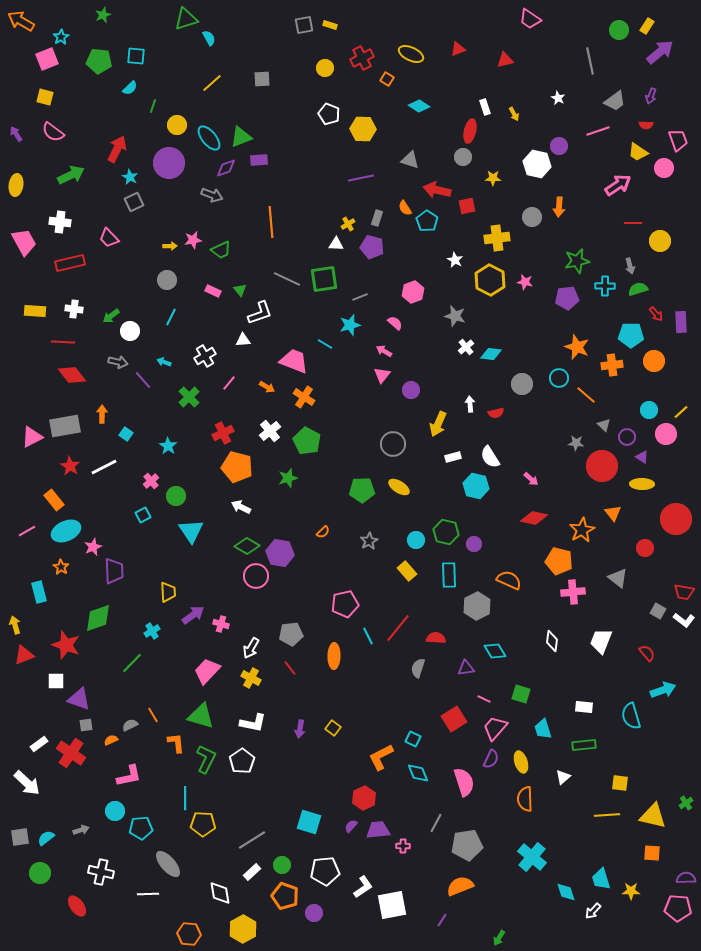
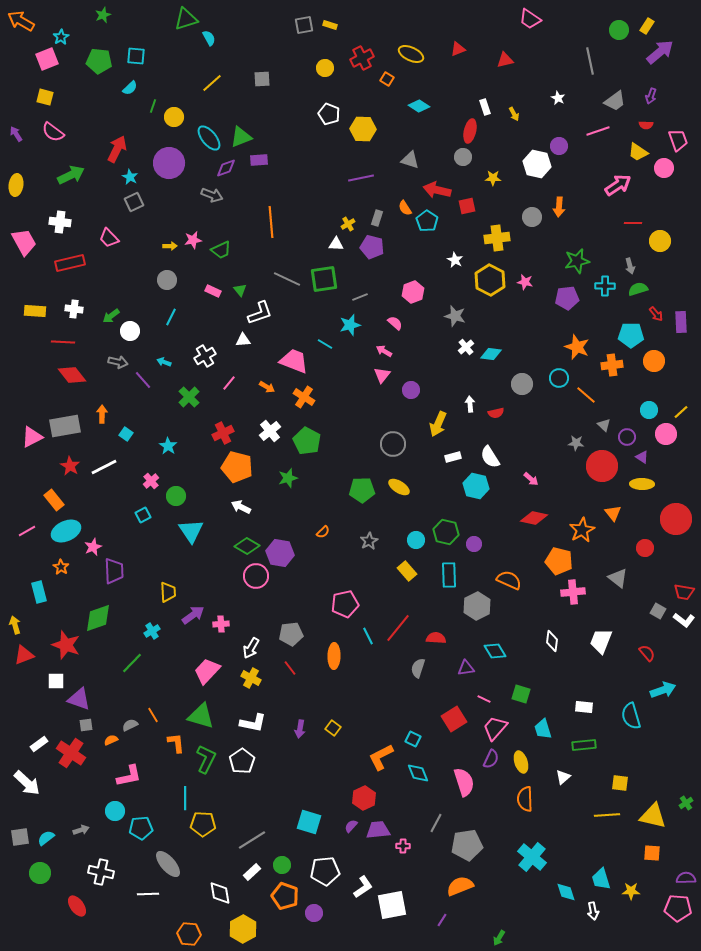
yellow circle at (177, 125): moved 3 px left, 8 px up
pink cross at (221, 624): rotated 21 degrees counterclockwise
white arrow at (593, 911): rotated 54 degrees counterclockwise
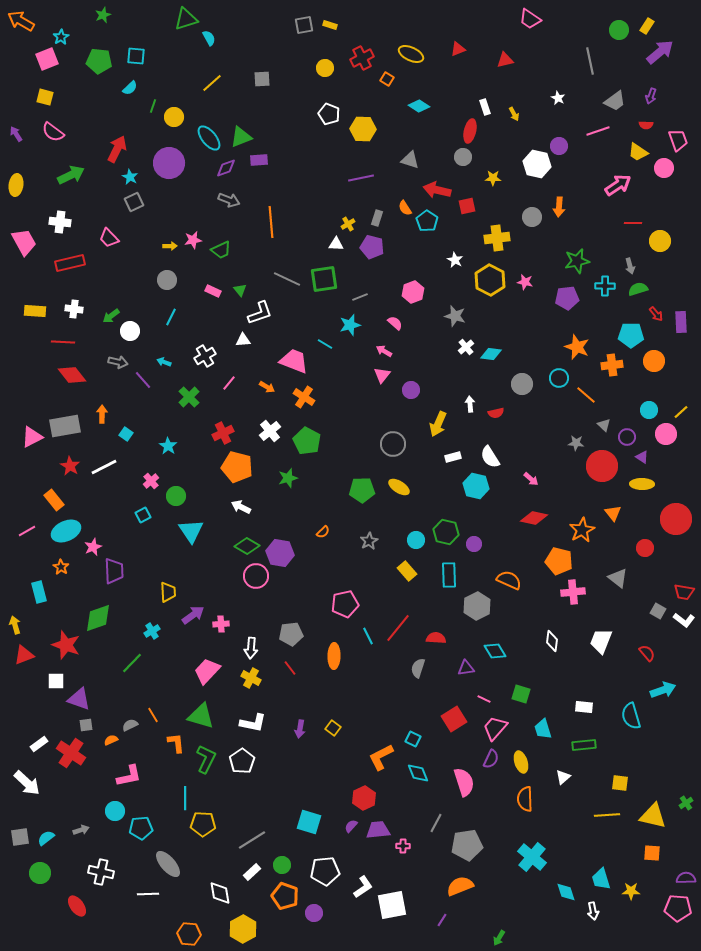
gray arrow at (212, 195): moved 17 px right, 5 px down
white arrow at (251, 648): rotated 25 degrees counterclockwise
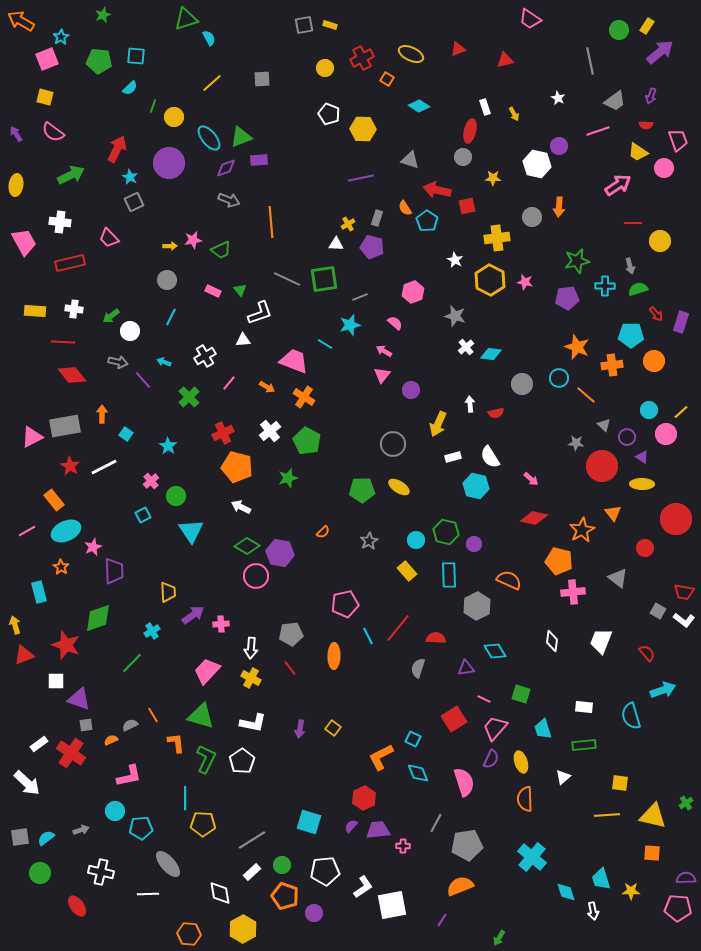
purple rectangle at (681, 322): rotated 20 degrees clockwise
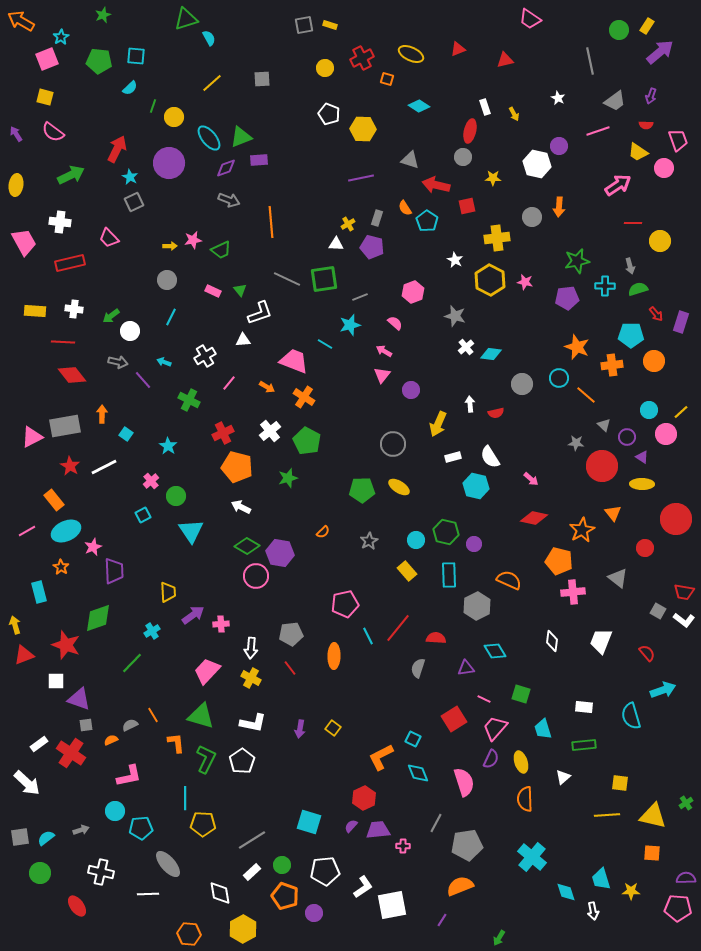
orange square at (387, 79): rotated 16 degrees counterclockwise
red arrow at (437, 190): moved 1 px left, 5 px up
green cross at (189, 397): moved 3 px down; rotated 20 degrees counterclockwise
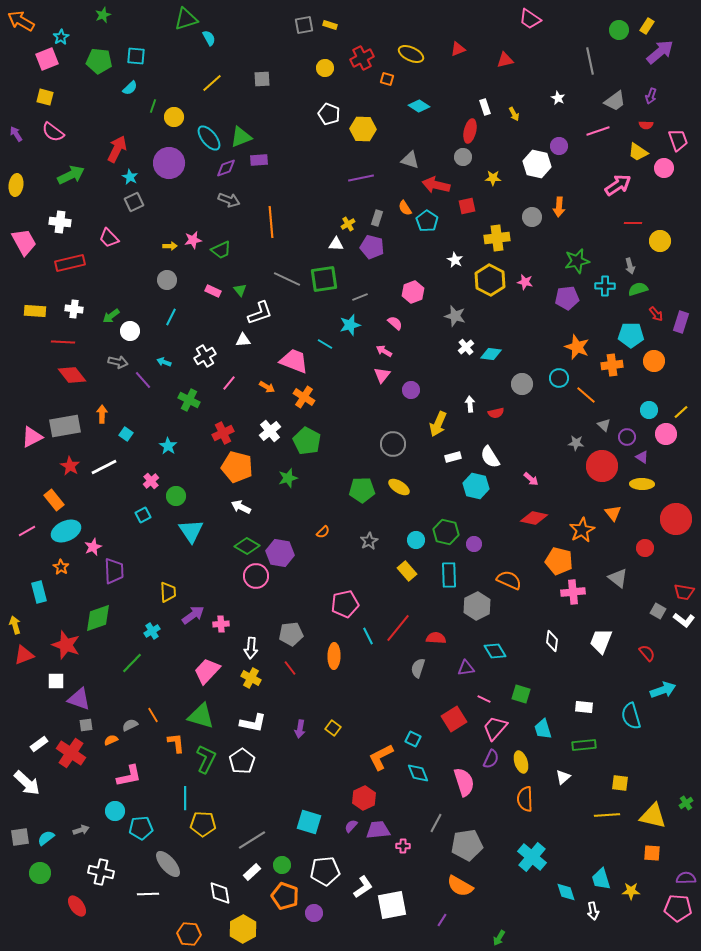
orange semicircle at (460, 886): rotated 128 degrees counterclockwise
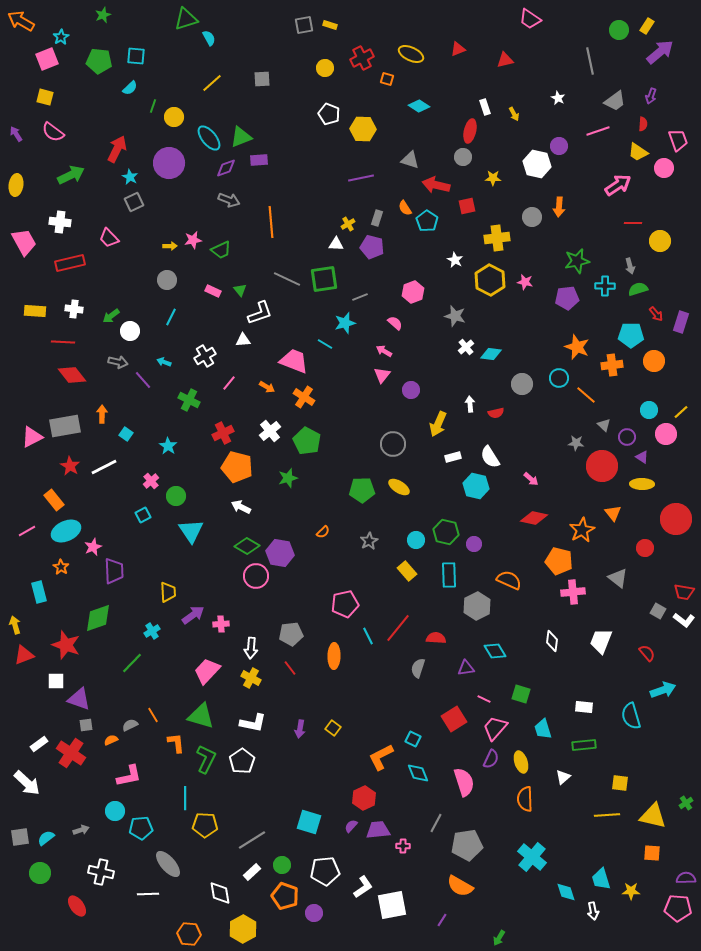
red semicircle at (646, 125): moved 3 px left, 1 px up; rotated 88 degrees counterclockwise
cyan star at (350, 325): moved 5 px left, 2 px up
yellow pentagon at (203, 824): moved 2 px right, 1 px down
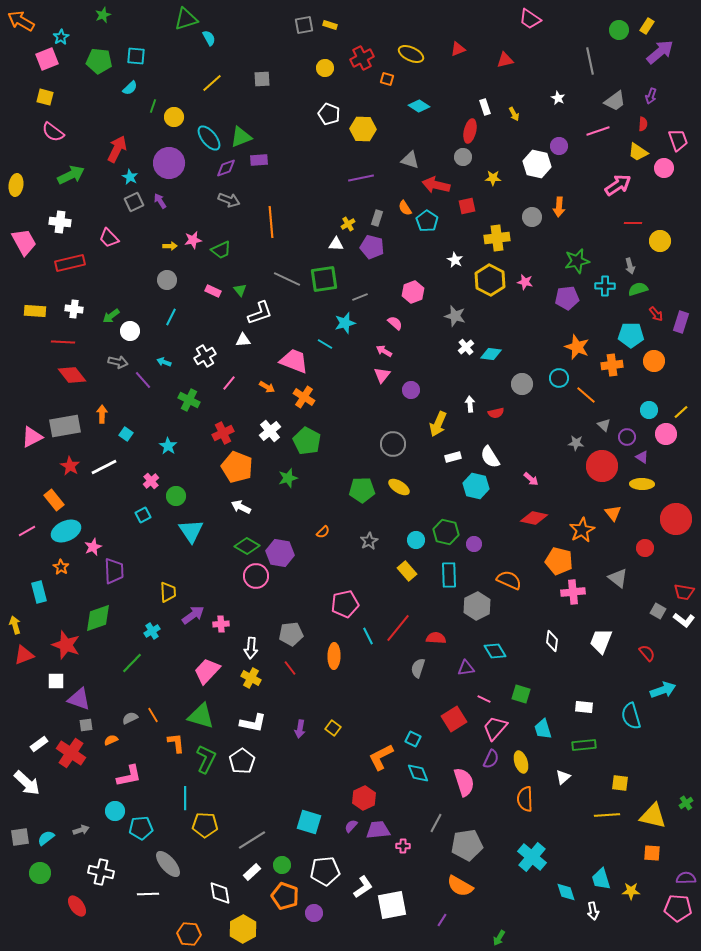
purple arrow at (16, 134): moved 144 px right, 67 px down
orange pentagon at (237, 467): rotated 8 degrees clockwise
gray semicircle at (130, 725): moved 7 px up
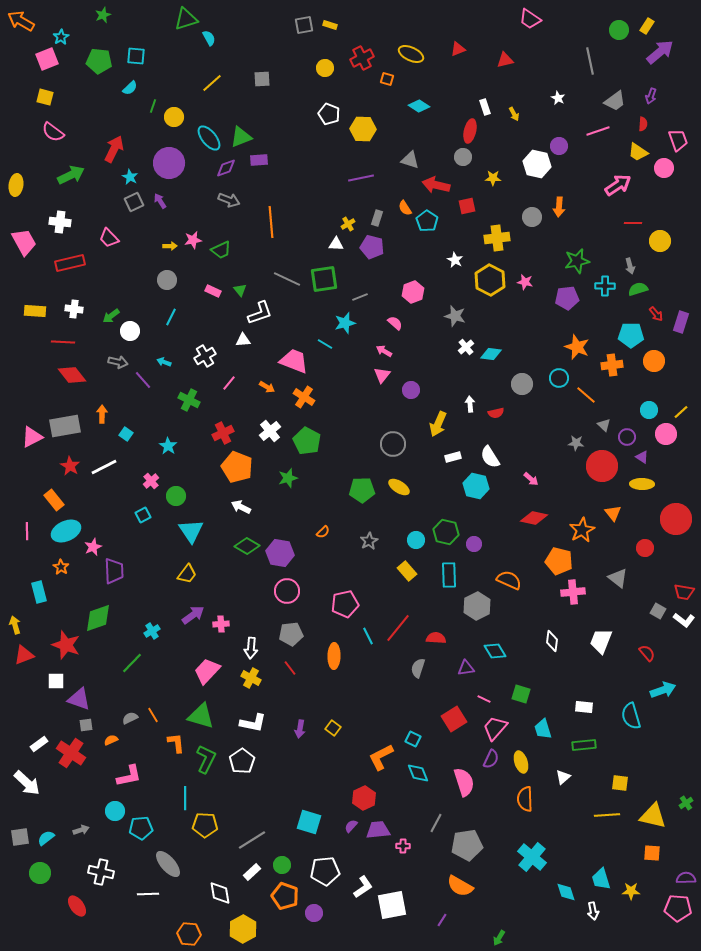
red arrow at (117, 149): moved 3 px left
pink line at (27, 531): rotated 60 degrees counterclockwise
pink circle at (256, 576): moved 31 px right, 15 px down
yellow trapezoid at (168, 592): moved 19 px right, 18 px up; rotated 40 degrees clockwise
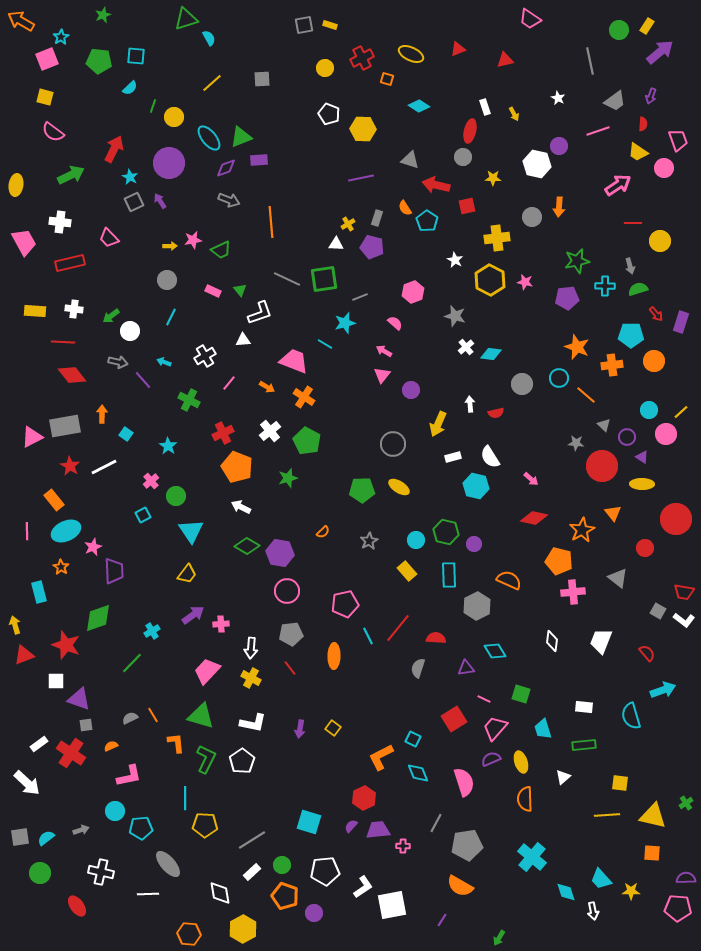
orange semicircle at (111, 740): moved 6 px down
purple semicircle at (491, 759): rotated 138 degrees counterclockwise
cyan trapezoid at (601, 879): rotated 25 degrees counterclockwise
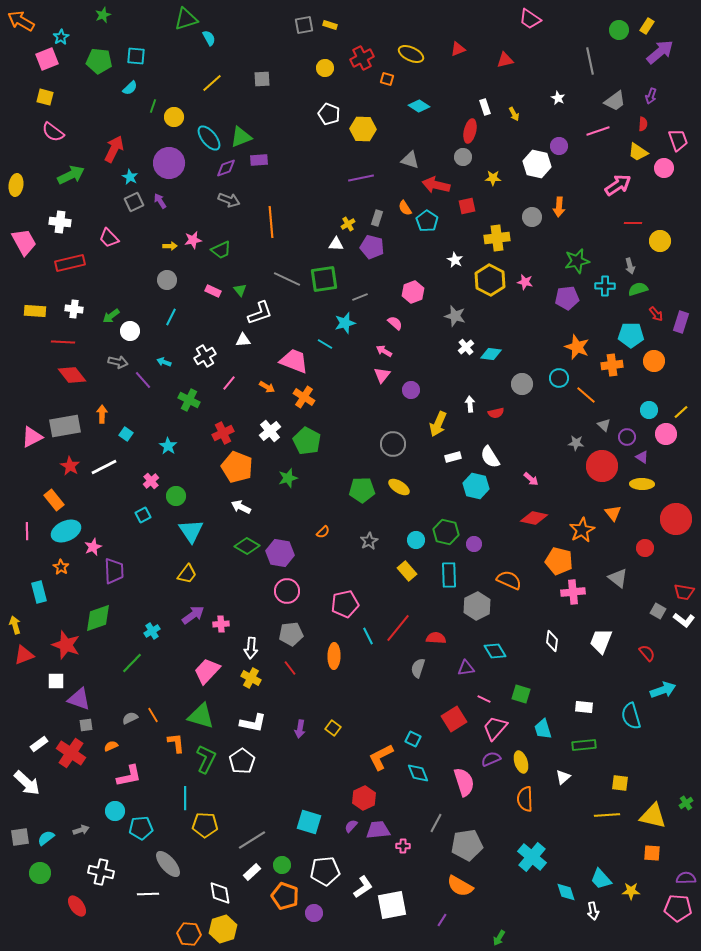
yellow hexagon at (243, 929): moved 20 px left; rotated 12 degrees clockwise
